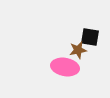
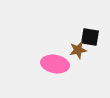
pink ellipse: moved 10 px left, 3 px up
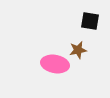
black square: moved 16 px up
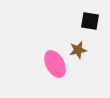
pink ellipse: rotated 52 degrees clockwise
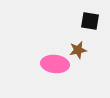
pink ellipse: rotated 56 degrees counterclockwise
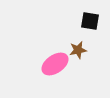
pink ellipse: rotated 40 degrees counterclockwise
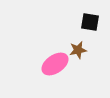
black square: moved 1 px down
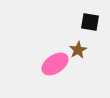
brown star: rotated 18 degrees counterclockwise
